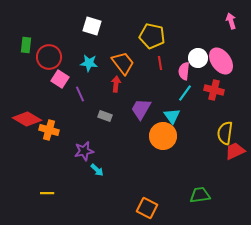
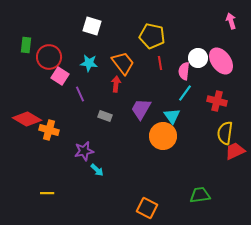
pink square: moved 3 px up
red cross: moved 3 px right, 11 px down
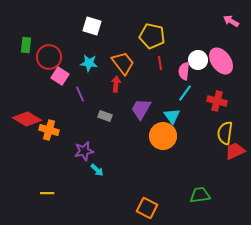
pink arrow: rotated 42 degrees counterclockwise
white circle: moved 2 px down
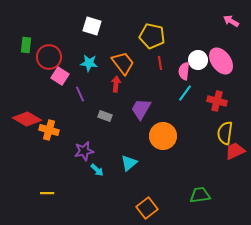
cyan triangle: moved 43 px left, 47 px down; rotated 24 degrees clockwise
orange square: rotated 25 degrees clockwise
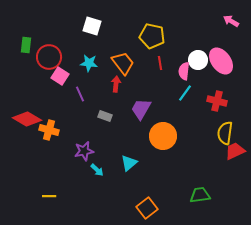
yellow line: moved 2 px right, 3 px down
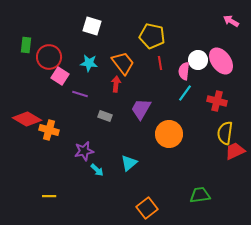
purple line: rotated 49 degrees counterclockwise
orange circle: moved 6 px right, 2 px up
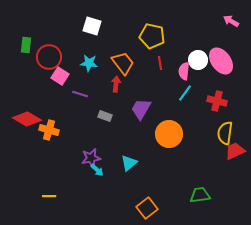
purple star: moved 7 px right, 7 px down
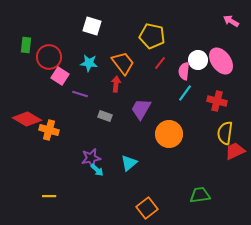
red line: rotated 48 degrees clockwise
